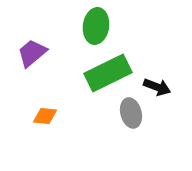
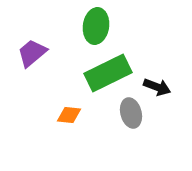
orange diamond: moved 24 px right, 1 px up
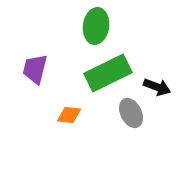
purple trapezoid: moved 3 px right, 16 px down; rotated 36 degrees counterclockwise
gray ellipse: rotated 12 degrees counterclockwise
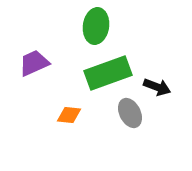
purple trapezoid: moved 1 px left, 6 px up; rotated 52 degrees clockwise
green rectangle: rotated 6 degrees clockwise
gray ellipse: moved 1 px left
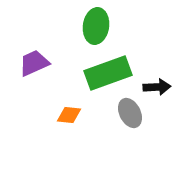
black arrow: rotated 24 degrees counterclockwise
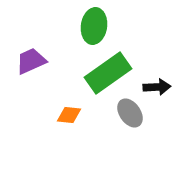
green ellipse: moved 2 px left
purple trapezoid: moved 3 px left, 2 px up
green rectangle: rotated 15 degrees counterclockwise
gray ellipse: rotated 8 degrees counterclockwise
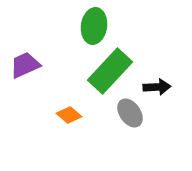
purple trapezoid: moved 6 px left, 4 px down
green rectangle: moved 2 px right, 2 px up; rotated 12 degrees counterclockwise
orange diamond: rotated 35 degrees clockwise
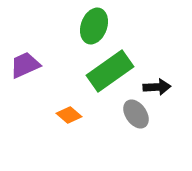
green ellipse: rotated 12 degrees clockwise
green rectangle: rotated 12 degrees clockwise
gray ellipse: moved 6 px right, 1 px down
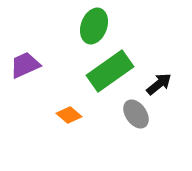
black arrow: moved 2 px right, 3 px up; rotated 36 degrees counterclockwise
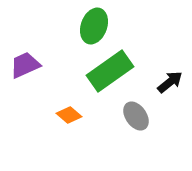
black arrow: moved 11 px right, 2 px up
gray ellipse: moved 2 px down
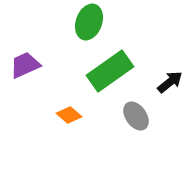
green ellipse: moved 5 px left, 4 px up
